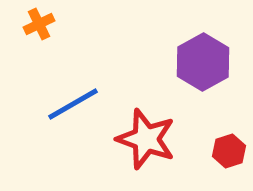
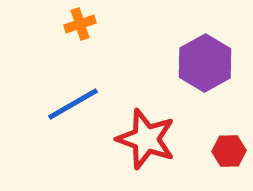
orange cross: moved 41 px right; rotated 8 degrees clockwise
purple hexagon: moved 2 px right, 1 px down
red hexagon: rotated 16 degrees clockwise
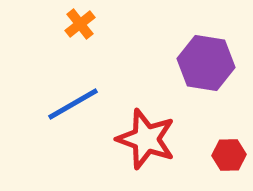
orange cross: rotated 20 degrees counterclockwise
purple hexagon: moved 1 px right; rotated 22 degrees counterclockwise
red hexagon: moved 4 px down
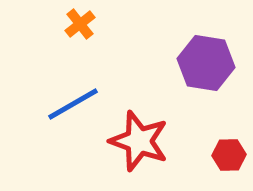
red star: moved 7 px left, 2 px down
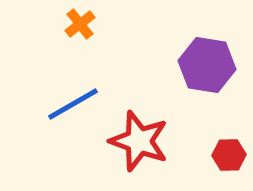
purple hexagon: moved 1 px right, 2 px down
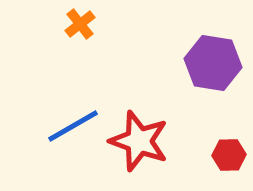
purple hexagon: moved 6 px right, 2 px up
blue line: moved 22 px down
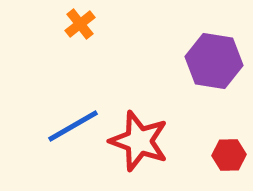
purple hexagon: moved 1 px right, 2 px up
